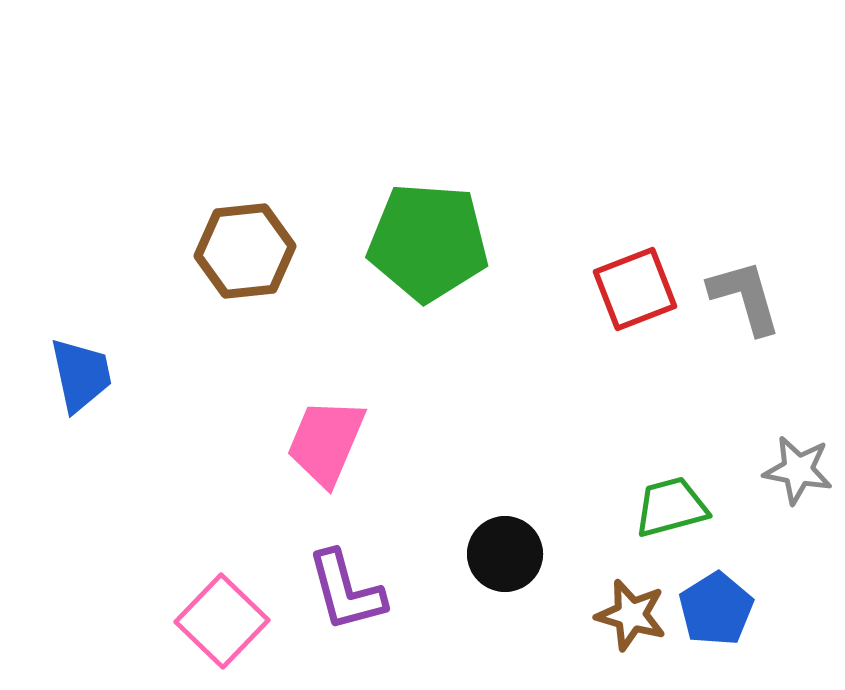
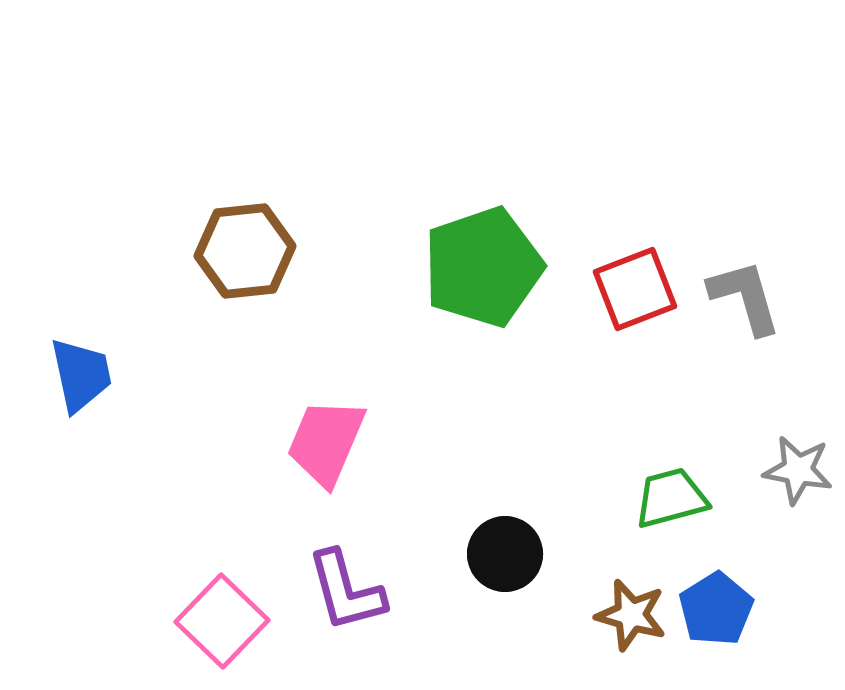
green pentagon: moved 55 px right, 25 px down; rotated 23 degrees counterclockwise
green trapezoid: moved 9 px up
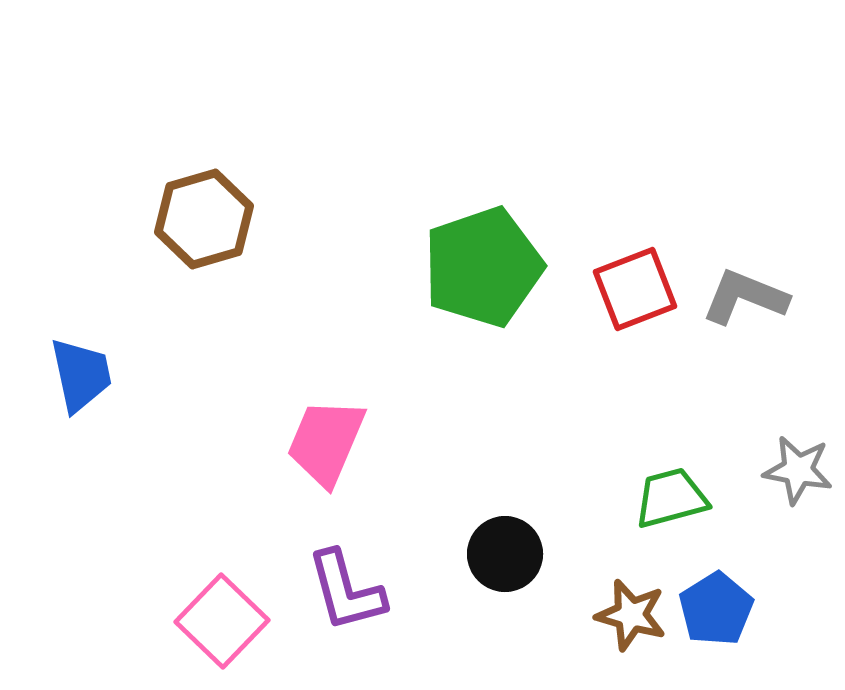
brown hexagon: moved 41 px left, 32 px up; rotated 10 degrees counterclockwise
gray L-shape: rotated 52 degrees counterclockwise
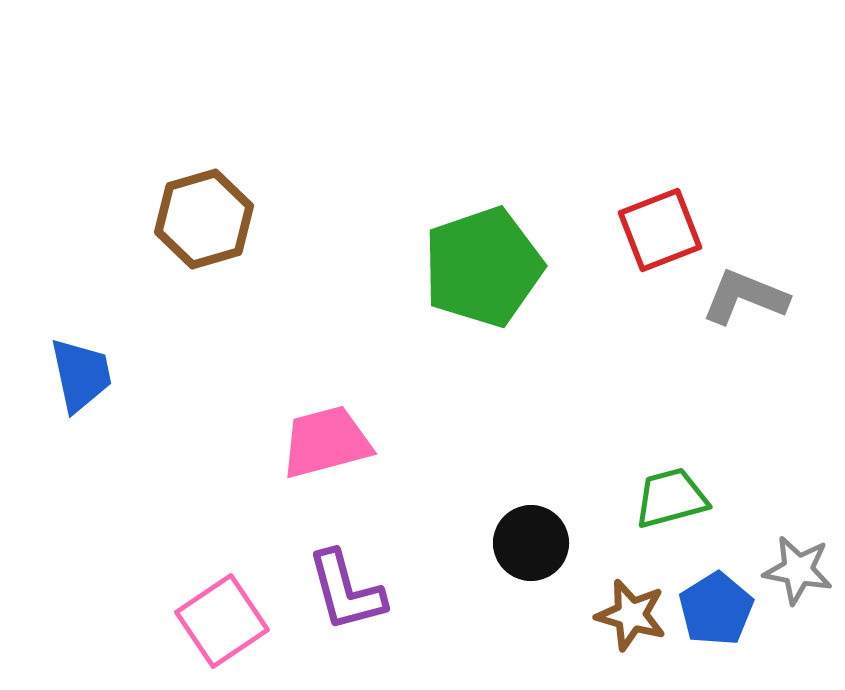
red square: moved 25 px right, 59 px up
pink trapezoid: rotated 52 degrees clockwise
gray star: moved 100 px down
black circle: moved 26 px right, 11 px up
pink square: rotated 12 degrees clockwise
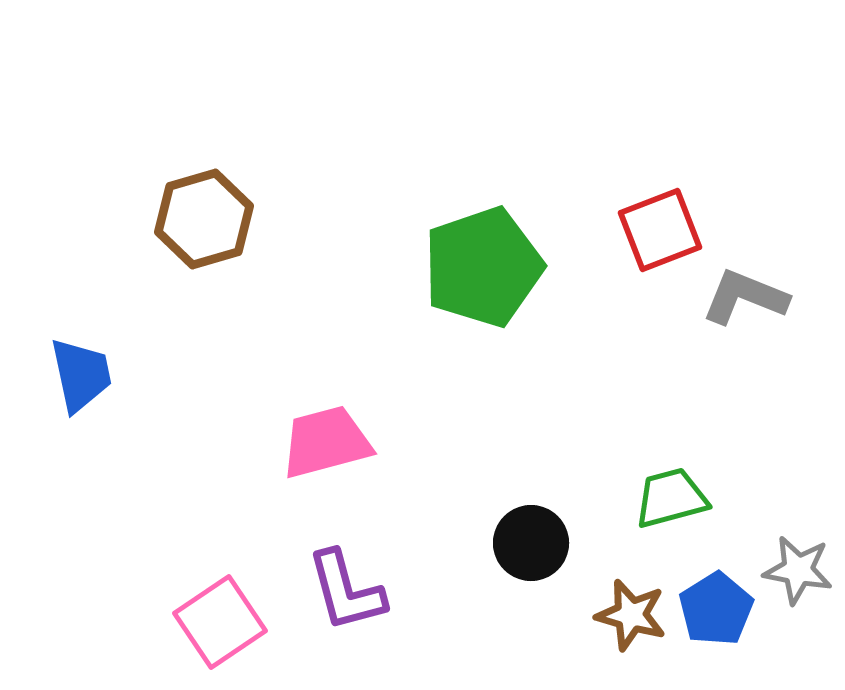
pink square: moved 2 px left, 1 px down
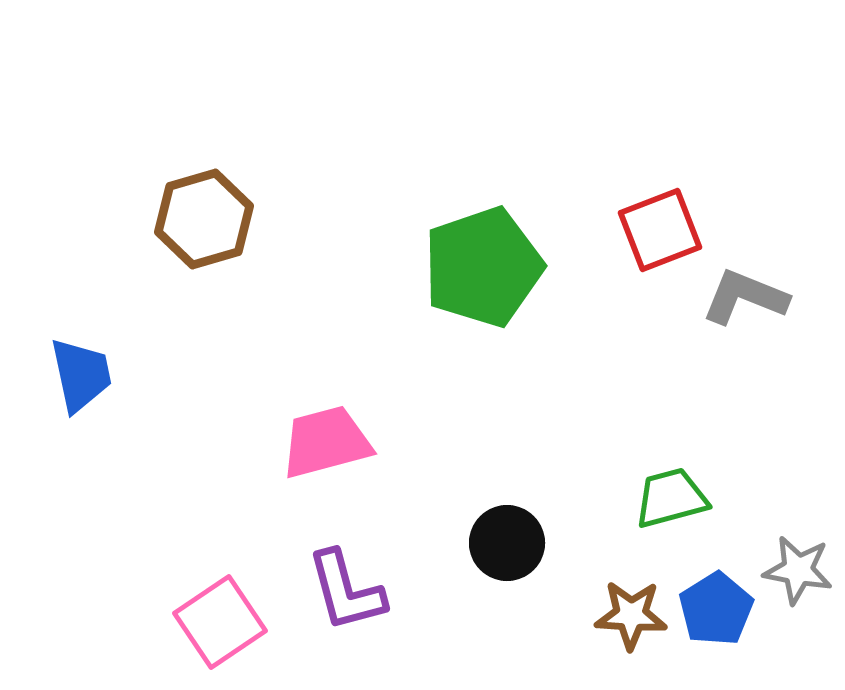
black circle: moved 24 px left
brown star: rotated 12 degrees counterclockwise
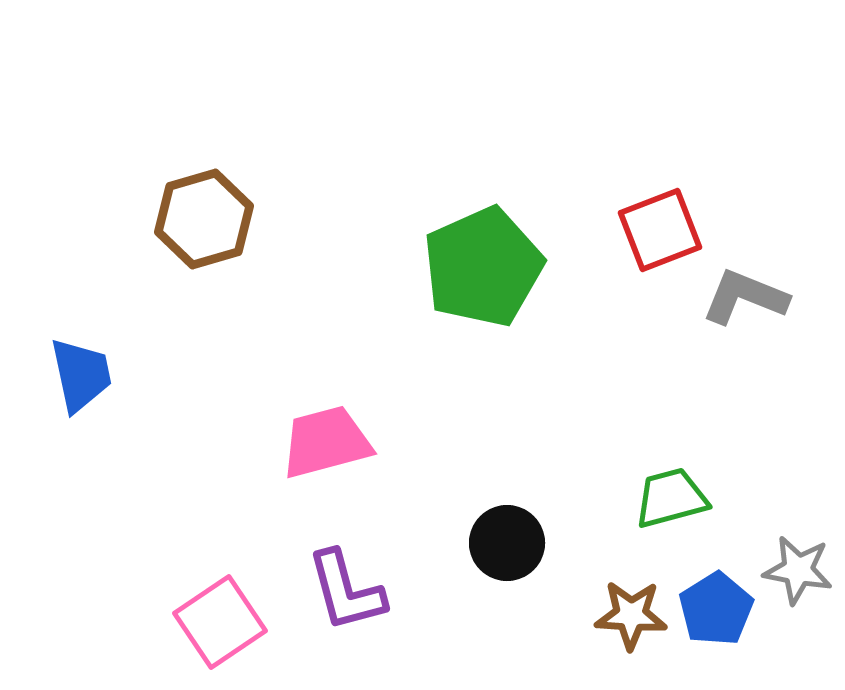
green pentagon: rotated 5 degrees counterclockwise
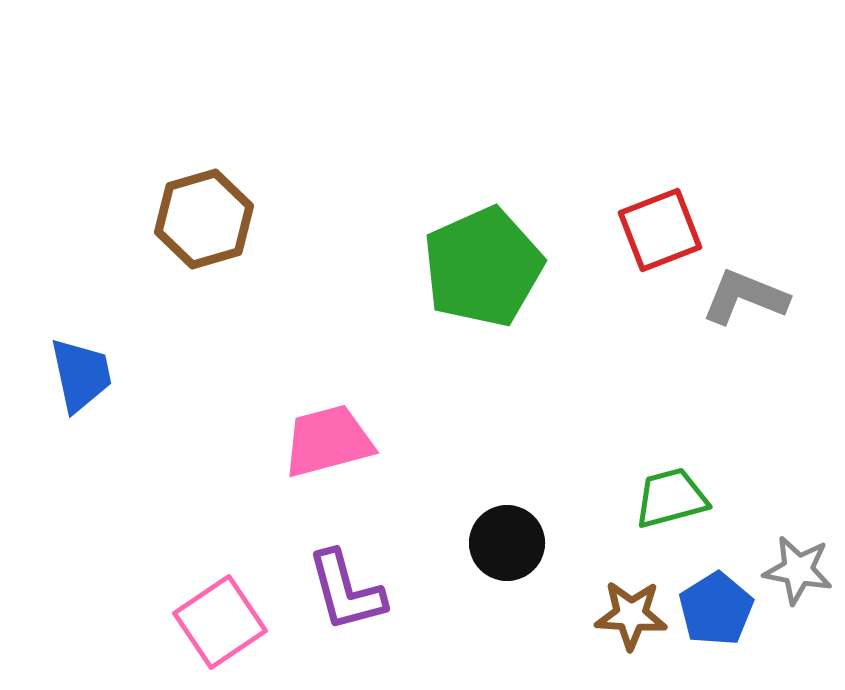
pink trapezoid: moved 2 px right, 1 px up
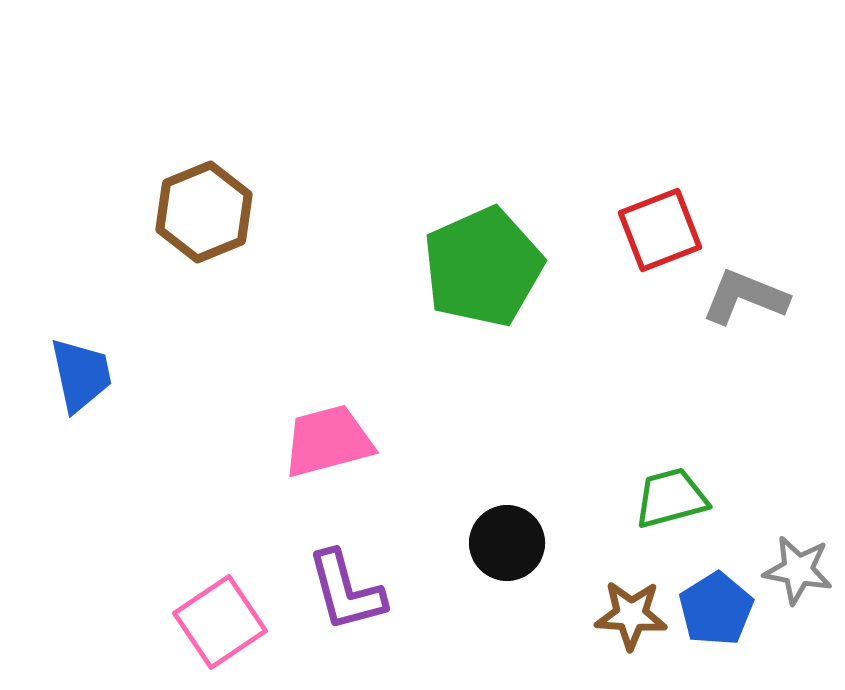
brown hexagon: moved 7 px up; rotated 6 degrees counterclockwise
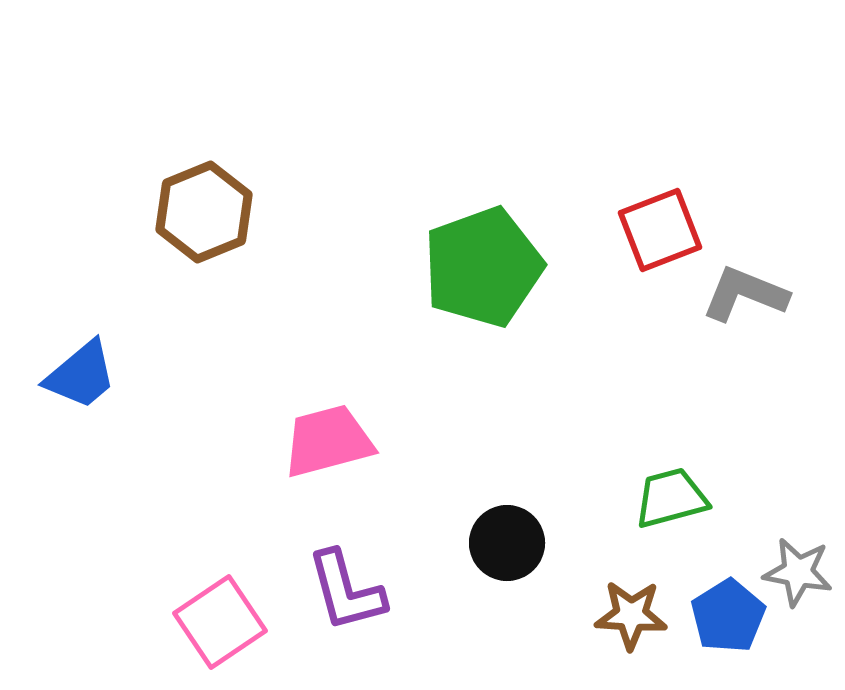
green pentagon: rotated 4 degrees clockwise
gray L-shape: moved 3 px up
blue trapezoid: rotated 62 degrees clockwise
gray star: moved 2 px down
blue pentagon: moved 12 px right, 7 px down
